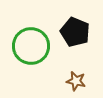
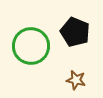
brown star: moved 1 px up
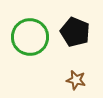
green circle: moved 1 px left, 9 px up
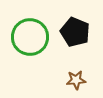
brown star: rotated 18 degrees counterclockwise
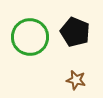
brown star: rotated 18 degrees clockwise
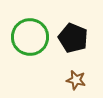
black pentagon: moved 2 px left, 6 px down
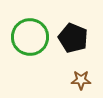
brown star: moved 5 px right; rotated 12 degrees counterclockwise
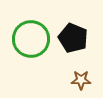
green circle: moved 1 px right, 2 px down
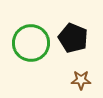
green circle: moved 4 px down
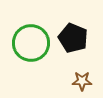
brown star: moved 1 px right, 1 px down
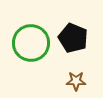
brown star: moved 6 px left
